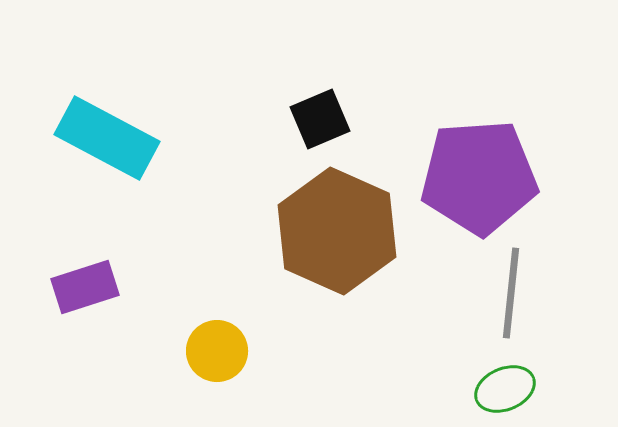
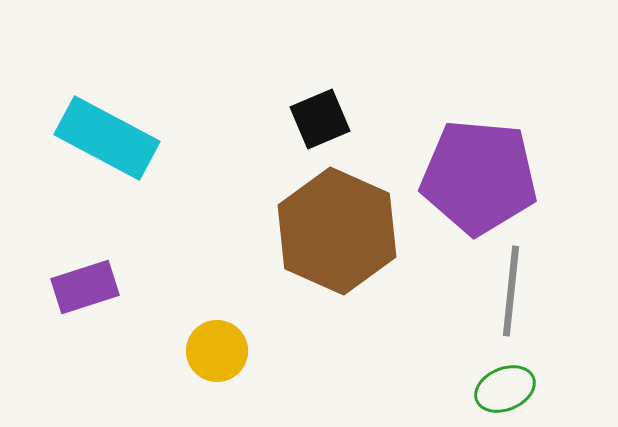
purple pentagon: rotated 9 degrees clockwise
gray line: moved 2 px up
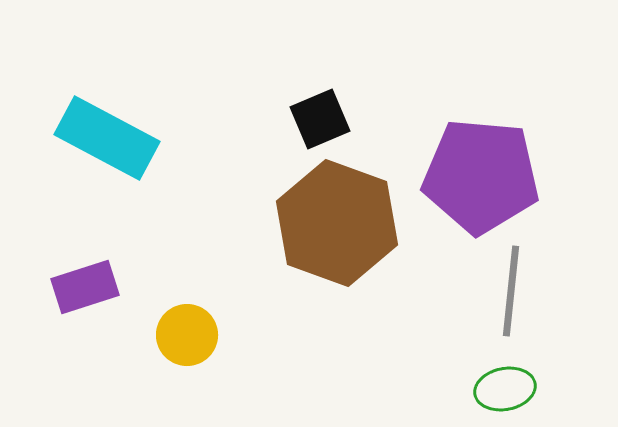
purple pentagon: moved 2 px right, 1 px up
brown hexagon: moved 8 px up; rotated 4 degrees counterclockwise
yellow circle: moved 30 px left, 16 px up
green ellipse: rotated 12 degrees clockwise
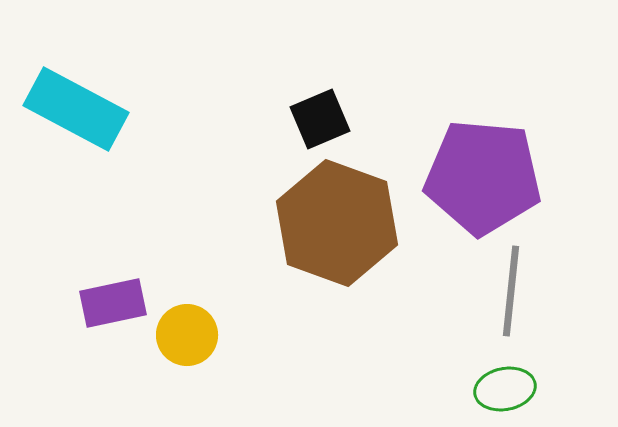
cyan rectangle: moved 31 px left, 29 px up
purple pentagon: moved 2 px right, 1 px down
purple rectangle: moved 28 px right, 16 px down; rotated 6 degrees clockwise
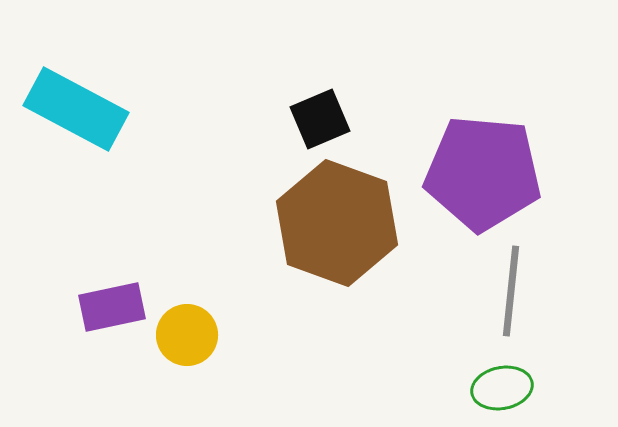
purple pentagon: moved 4 px up
purple rectangle: moved 1 px left, 4 px down
green ellipse: moved 3 px left, 1 px up
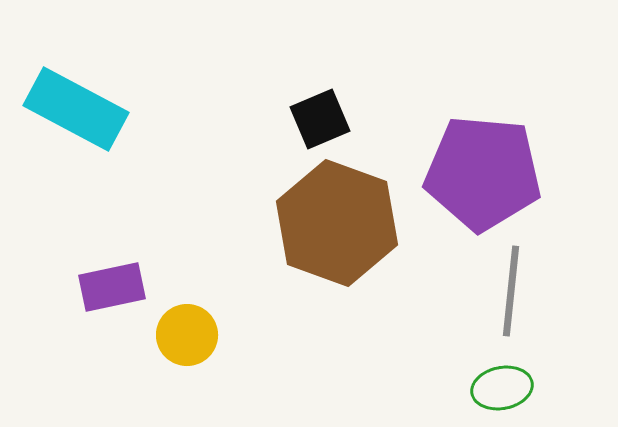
purple rectangle: moved 20 px up
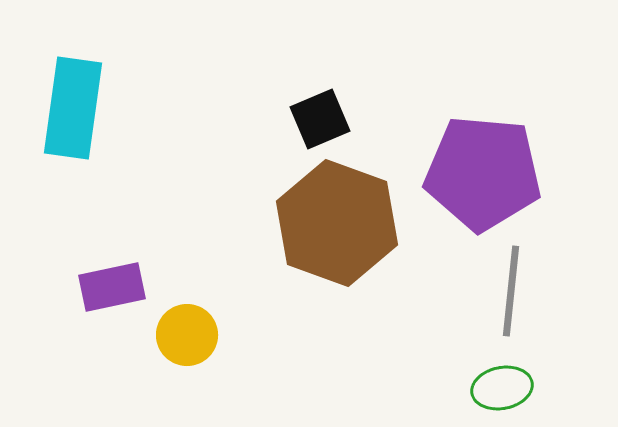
cyan rectangle: moved 3 px left, 1 px up; rotated 70 degrees clockwise
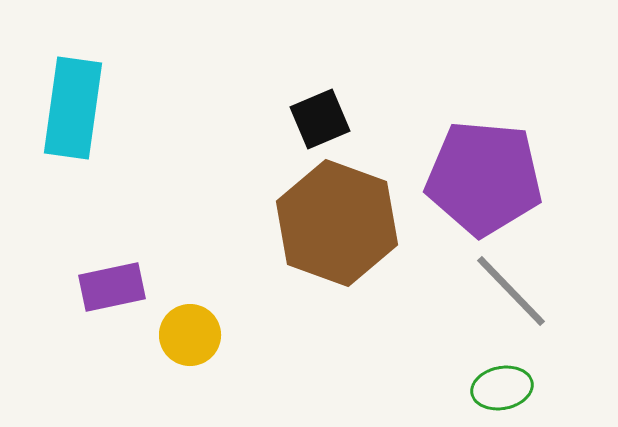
purple pentagon: moved 1 px right, 5 px down
gray line: rotated 50 degrees counterclockwise
yellow circle: moved 3 px right
